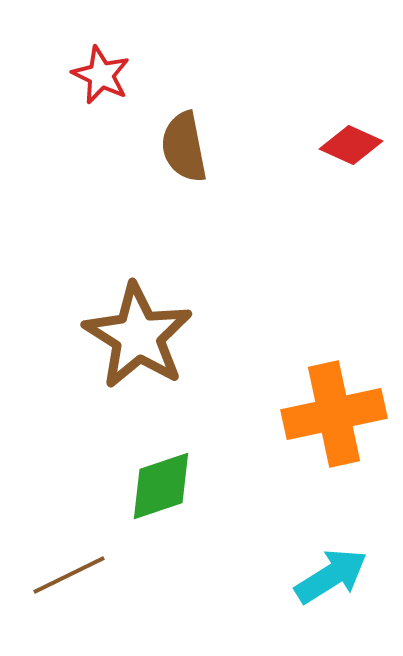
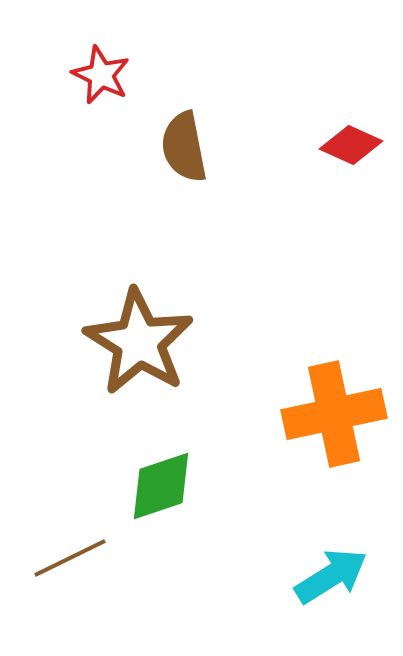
brown star: moved 1 px right, 6 px down
brown line: moved 1 px right, 17 px up
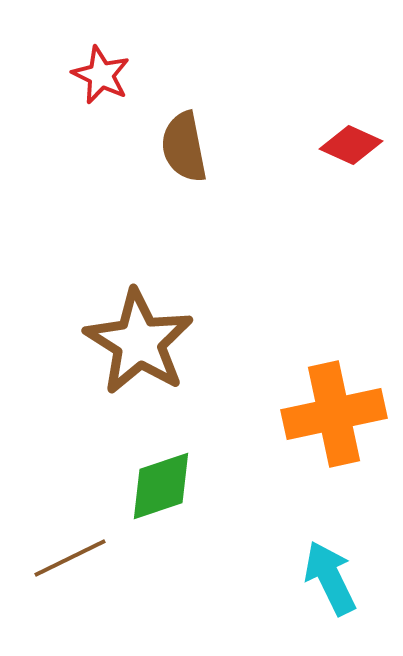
cyan arrow: moved 1 px left, 2 px down; rotated 84 degrees counterclockwise
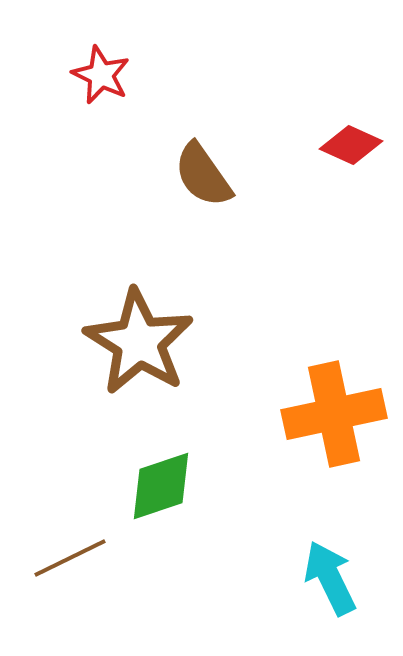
brown semicircle: moved 19 px right, 28 px down; rotated 24 degrees counterclockwise
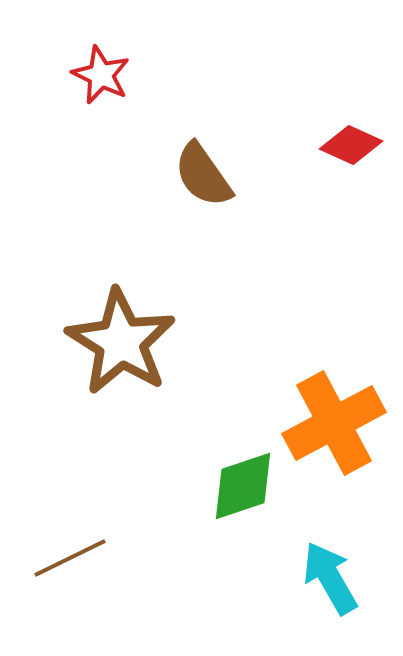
brown star: moved 18 px left
orange cross: moved 9 px down; rotated 16 degrees counterclockwise
green diamond: moved 82 px right
cyan arrow: rotated 4 degrees counterclockwise
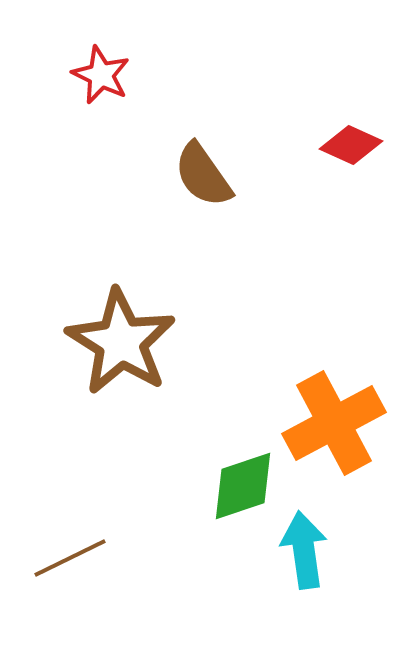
cyan arrow: moved 26 px left, 28 px up; rotated 22 degrees clockwise
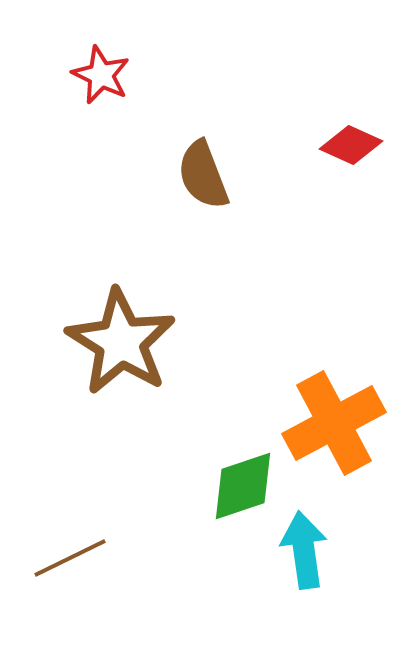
brown semicircle: rotated 14 degrees clockwise
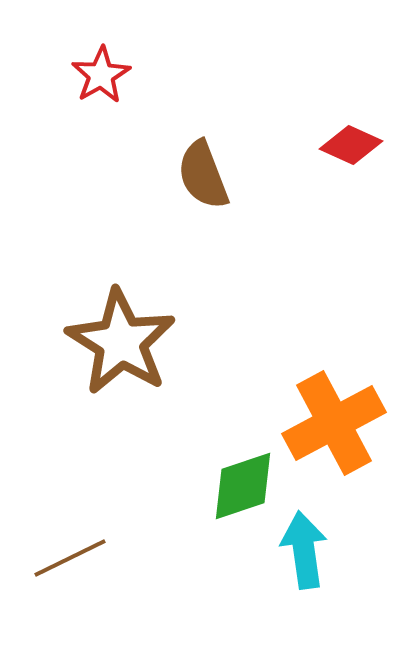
red star: rotated 16 degrees clockwise
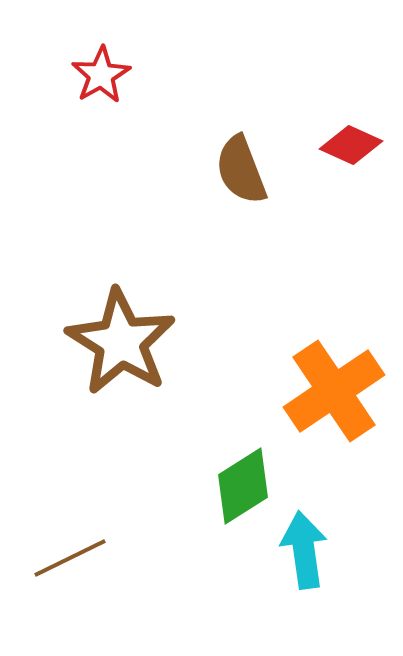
brown semicircle: moved 38 px right, 5 px up
orange cross: moved 32 px up; rotated 6 degrees counterclockwise
green diamond: rotated 14 degrees counterclockwise
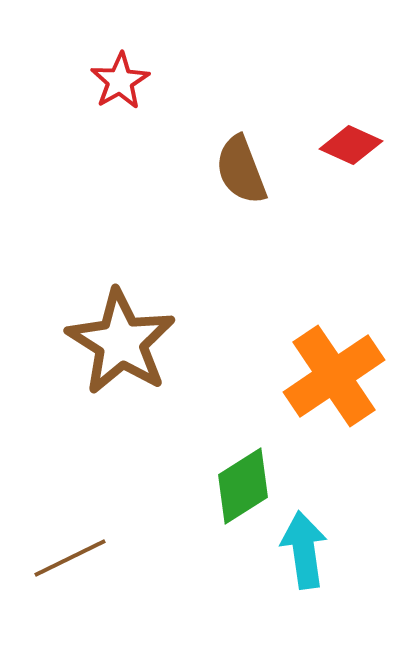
red star: moved 19 px right, 6 px down
orange cross: moved 15 px up
